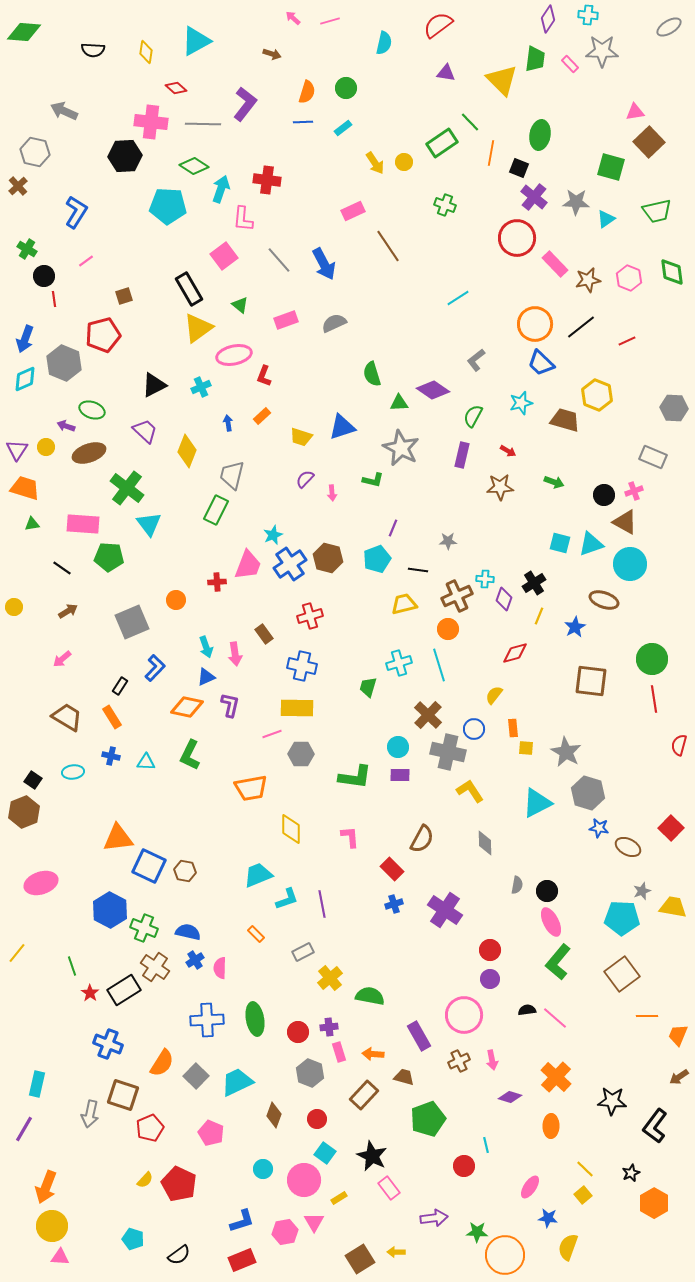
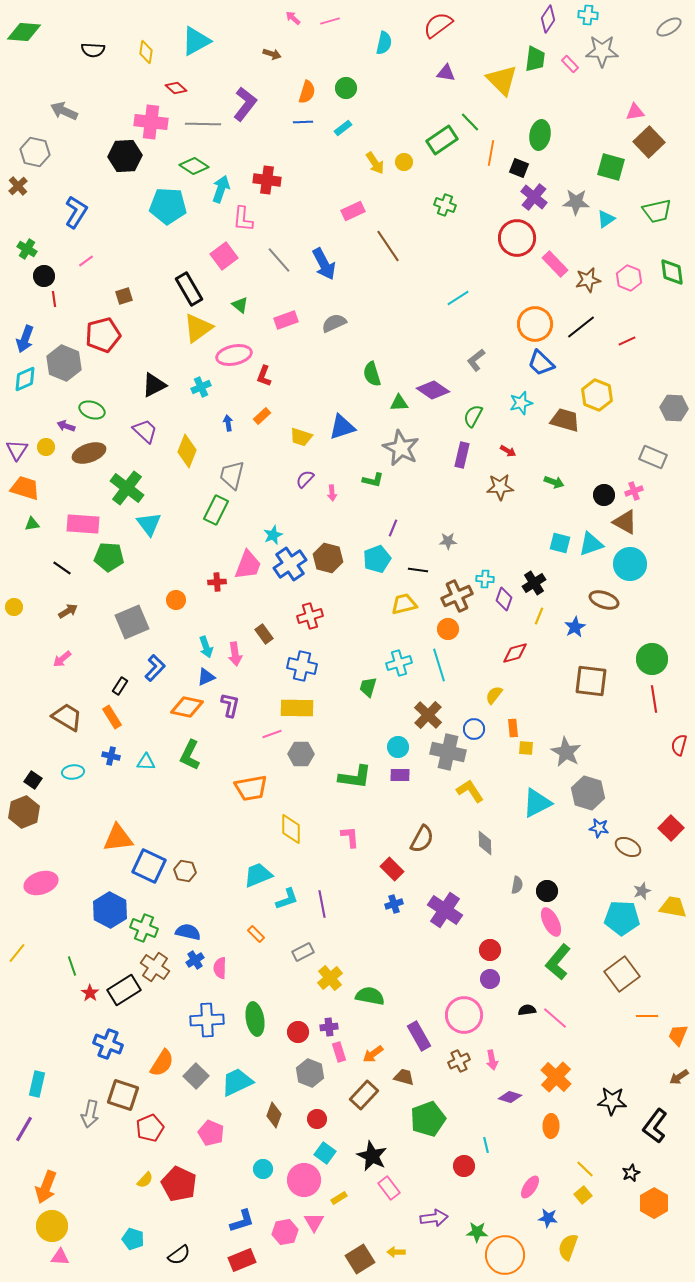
green rectangle at (442, 143): moved 3 px up
orange arrow at (373, 1054): rotated 40 degrees counterclockwise
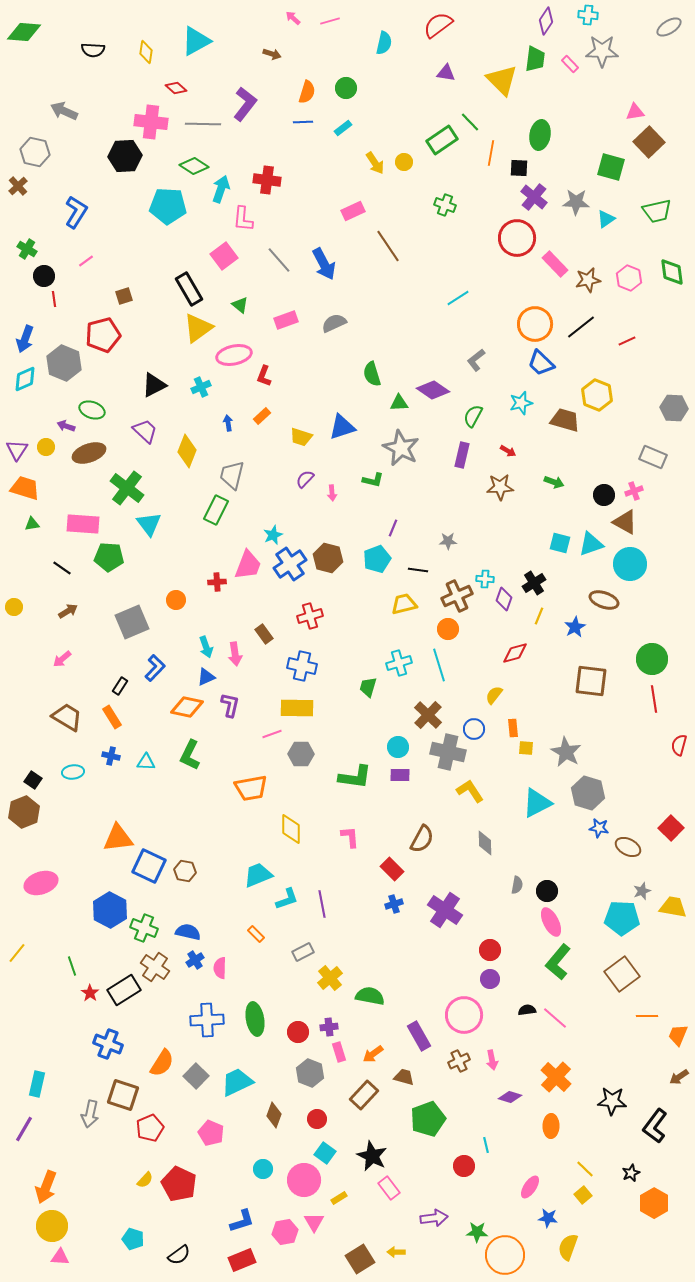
purple diamond at (548, 19): moved 2 px left, 2 px down
black square at (519, 168): rotated 18 degrees counterclockwise
